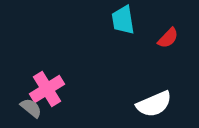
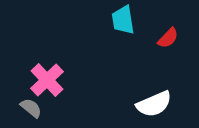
pink cross: moved 9 px up; rotated 12 degrees counterclockwise
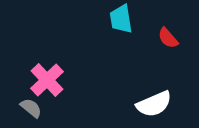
cyan trapezoid: moved 2 px left, 1 px up
red semicircle: rotated 95 degrees clockwise
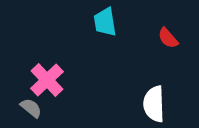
cyan trapezoid: moved 16 px left, 3 px down
white semicircle: rotated 111 degrees clockwise
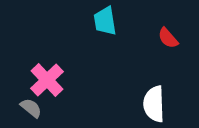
cyan trapezoid: moved 1 px up
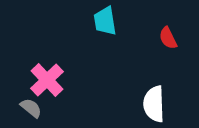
red semicircle: rotated 15 degrees clockwise
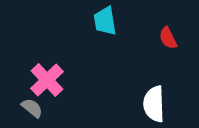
gray semicircle: moved 1 px right
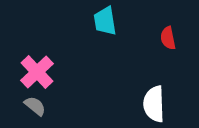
red semicircle: rotated 15 degrees clockwise
pink cross: moved 10 px left, 8 px up
gray semicircle: moved 3 px right, 2 px up
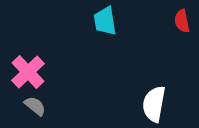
red semicircle: moved 14 px right, 17 px up
pink cross: moved 9 px left
white semicircle: rotated 12 degrees clockwise
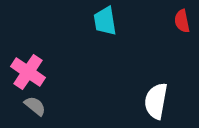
pink cross: rotated 12 degrees counterclockwise
white semicircle: moved 2 px right, 3 px up
